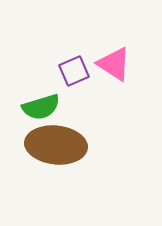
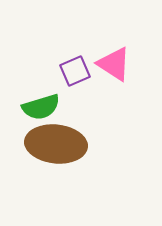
purple square: moved 1 px right
brown ellipse: moved 1 px up
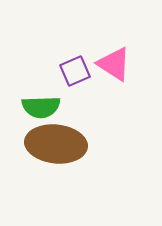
green semicircle: rotated 15 degrees clockwise
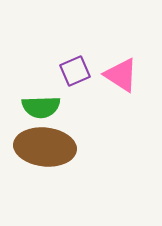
pink triangle: moved 7 px right, 11 px down
brown ellipse: moved 11 px left, 3 px down
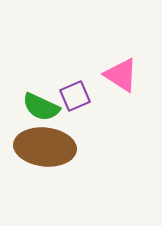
purple square: moved 25 px down
green semicircle: rotated 27 degrees clockwise
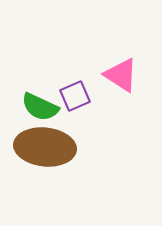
green semicircle: moved 1 px left
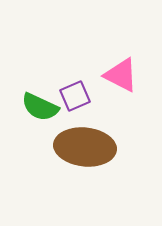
pink triangle: rotated 6 degrees counterclockwise
brown ellipse: moved 40 px right
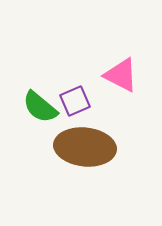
purple square: moved 5 px down
green semicircle: rotated 15 degrees clockwise
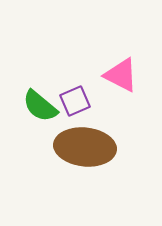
green semicircle: moved 1 px up
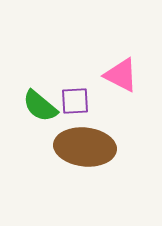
purple square: rotated 20 degrees clockwise
